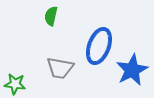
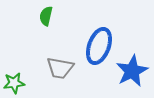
green semicircle: moved 5 px left
blue star: moved 1 px down
green star: moved 1 px left, 1 px up; rotated 15 degrees counterclockwise
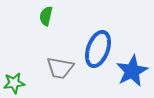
blue ellipse: moved 1 px left, 3 px down
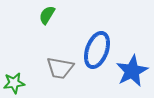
green semicircle: moved 1 px right, 1 px up; rotated 18 degrees clockwise
blue ellipse: moved 1 px left, 1 px down
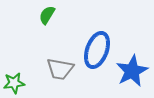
gray trapezoid: moved 1 px down
